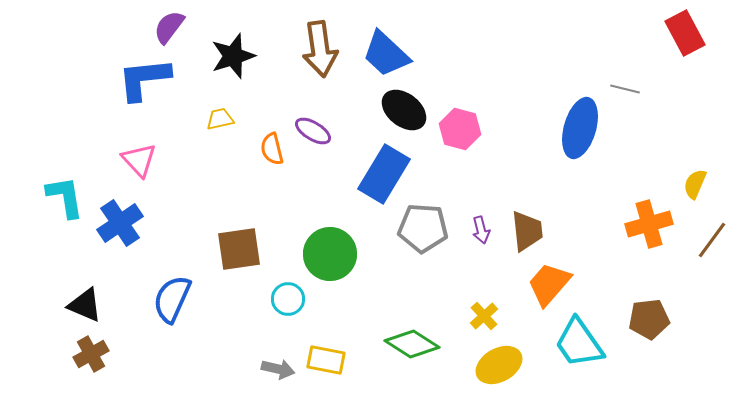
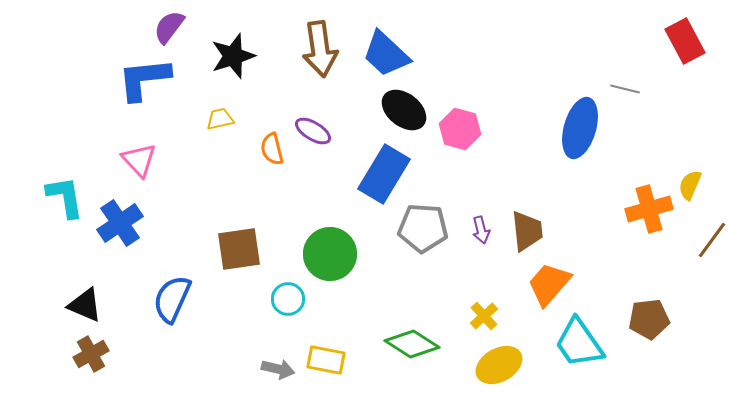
red rectangle: moved 8 px down
yellow semicircle: moved 5 px left, 1 px down
orange cross: moved 15 px up
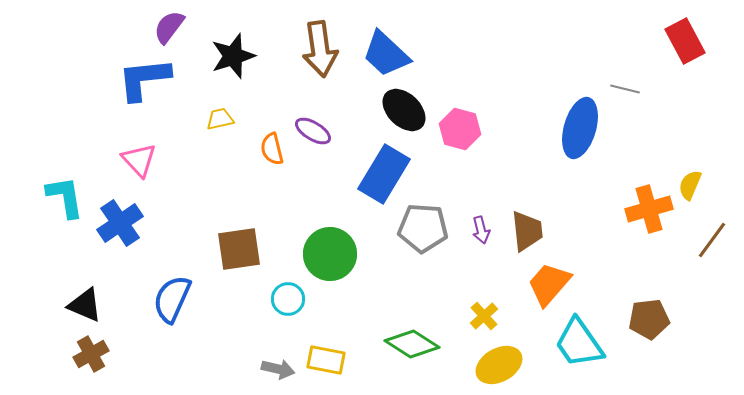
black ellipse: rotated 6 degrees clockwise
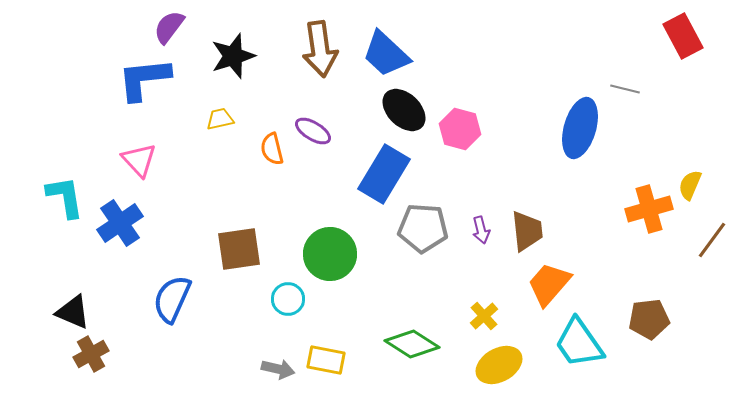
red rectangle: moved 2 px left, 5 px up
black triangle: moved 12 px left, 7 px down
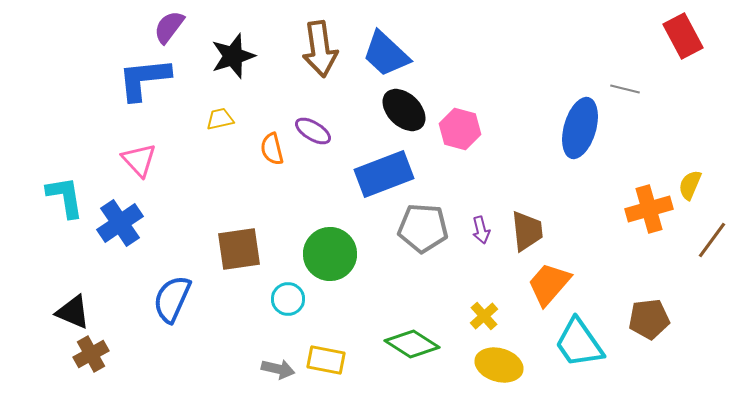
blue rectangle: rotated 38 degrees clockwise
yellow ellipse: rotated 45 degrees clockwise
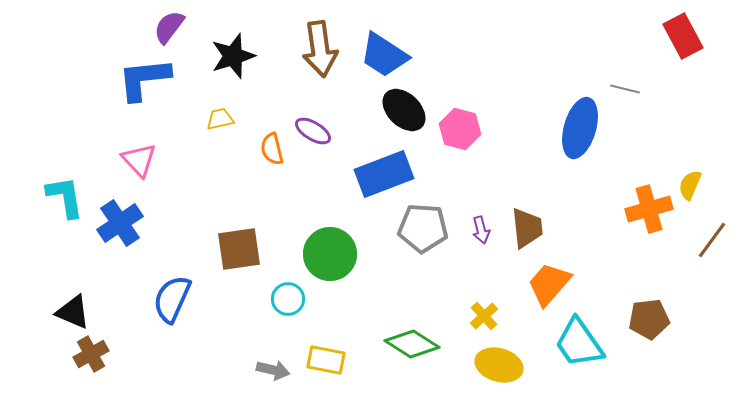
blue trapezoid: moved 2 px left, 1 px down; rotated 10 degrees counterclockwise
brown trapezoid: moved 3 px up
gray arrow: moved 5 px left, 1 px down
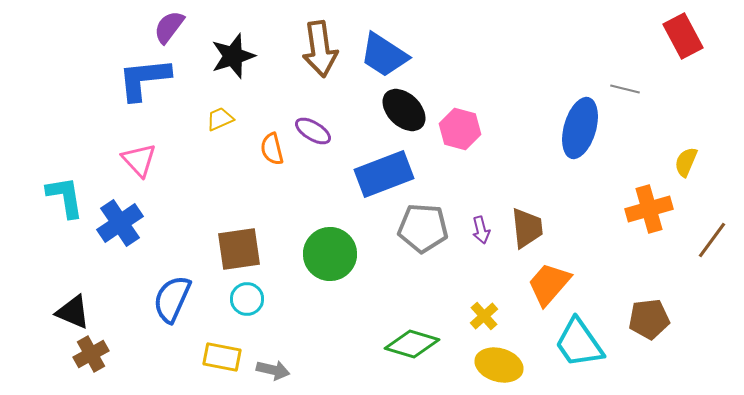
yellow trapezoid: rotated 12 degrees counterclockwise
yellow semicircle: moved 4 px left, 23 px up
cyan circle: moved 41 px left
green diamond: rotated 16 degrees counterclockwise
yellow rectangle: moved 104 px left, 3 px up
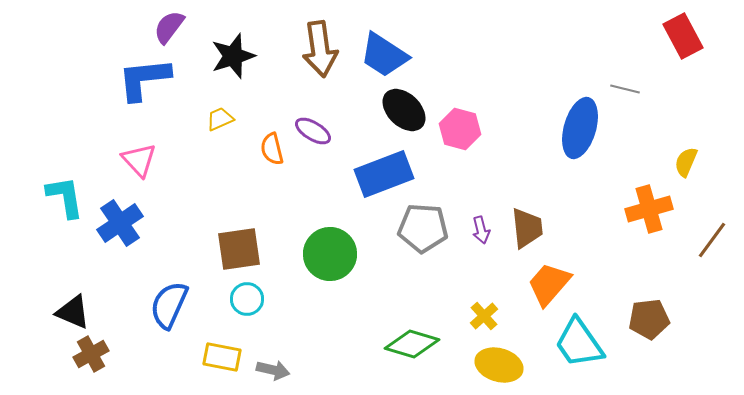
blue semicircle: moved 3 px left, 6 px down
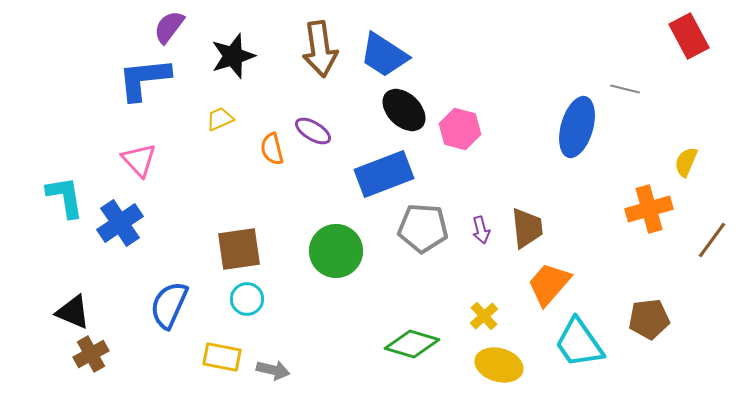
red rectangle: moved 6 px right
blue ellipse: moved 3 px left, 1 px up
green circle: moved 6 px right, 3 px up
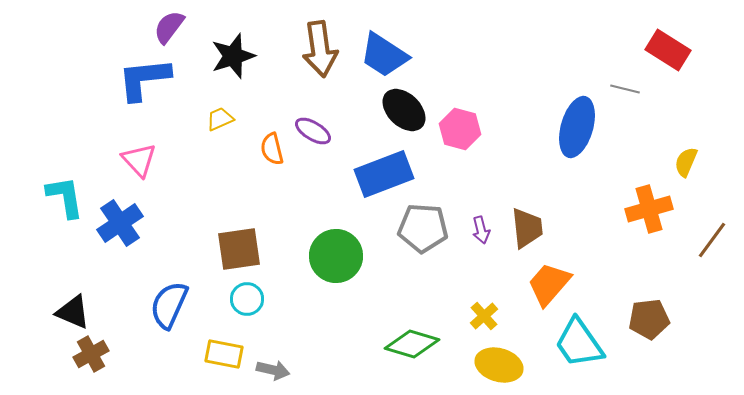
red rectangle: moved 21 px left, 14 px down; rotated 30 degrees counterclockwise
green circle: moved 5 px down
yellow rectangle: moved 2 px right, 3 px up
